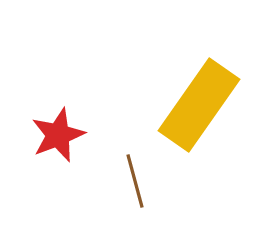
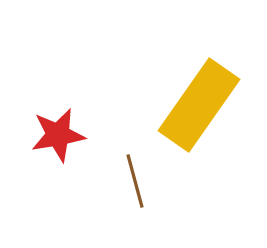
red star: rotated 12 degrees clockwise
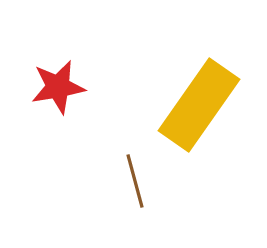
red star: moved 48 px up
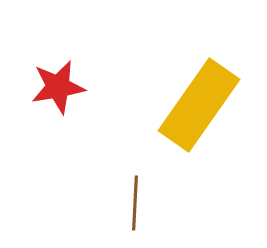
brown line: moved 22 px down; rotated 18 degrees clockwise
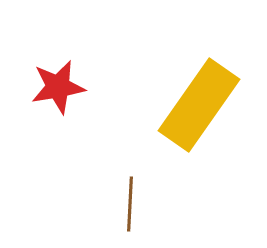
brown line: moved 5 px left, 1 px down
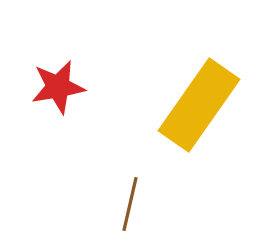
brown line: rotated 10 degrees clockwise
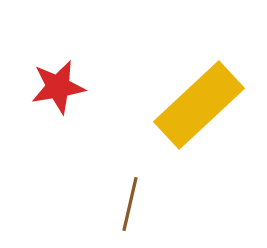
yellow rectangle: rotated 12 degrees clockwise
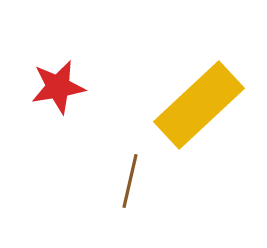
brown line: moved 23 px up
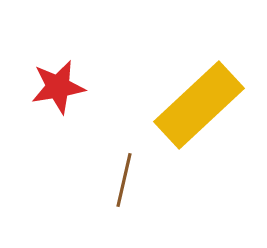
brown line: moved 6 px left, 1 px up
